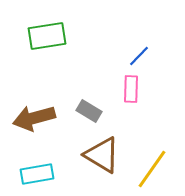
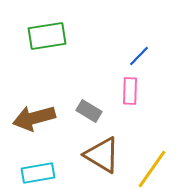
pink rectangle: moved 1 px left, 2 px down
cyan rectangle: moved 1 px right, 1 px up
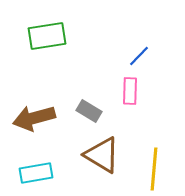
yellow line: moved 2 px right; rotated 30 degrees counterclockwise
cyan rectangle: moved 2 px left
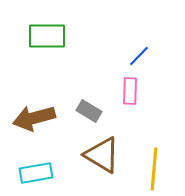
green rectangle: rotated 9 degrees clockwise
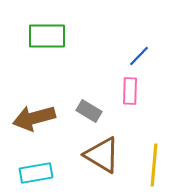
yellow line: moved 4 px up
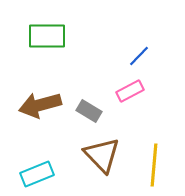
pink rectangle: rotated 60 degrees clockwise
brown arrow: moved 6 px right, 13 px up
brown triangle: rotated 15 degrees clockwise
cyan rectangle: moved 1 px right, 1 px down; rotated 12 degrees counterclockwise
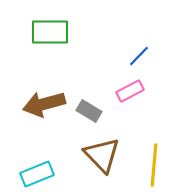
green rectangle: moved 3 px right, 4 px up
brown arrow: moved 4 px right, 1 px up
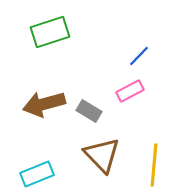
green rectangle: rotated 18 degrees counterclockwise
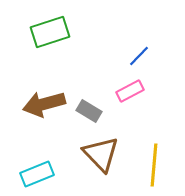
brown triangle: moved 1 px left, 1 px up
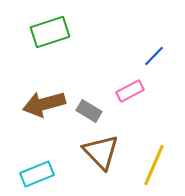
blue line: moved 15 px right
brown triangle: moved 2 px up
yellow line: rotated 18 degrees clockwise
